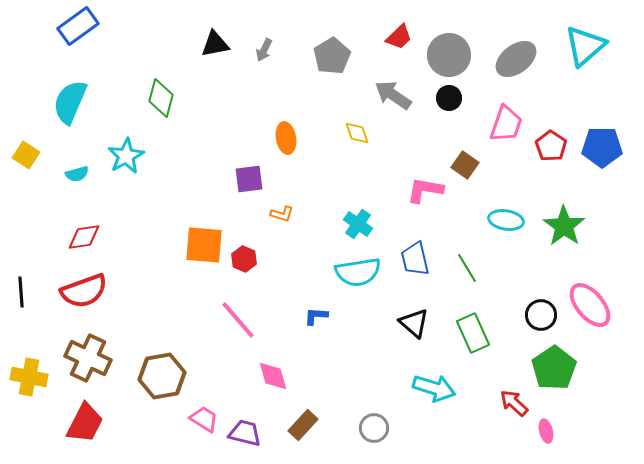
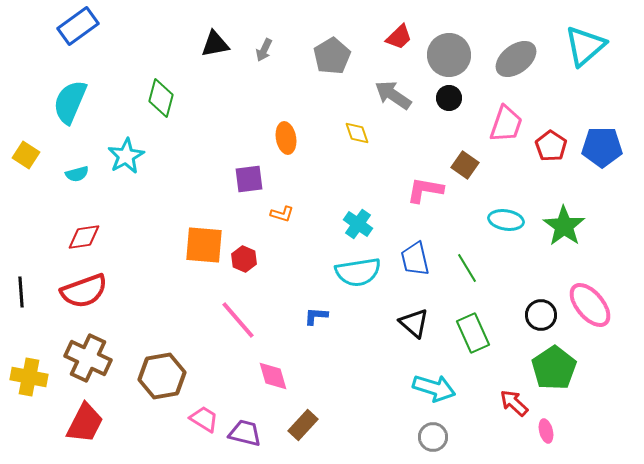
gray circle at (374, 428): moved 59 px right, 9 px down
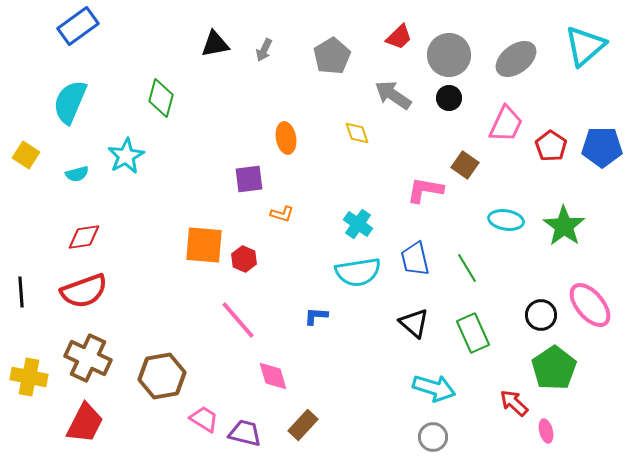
pink trapezoid at (506, 124): rotated 6 degrees clockwise
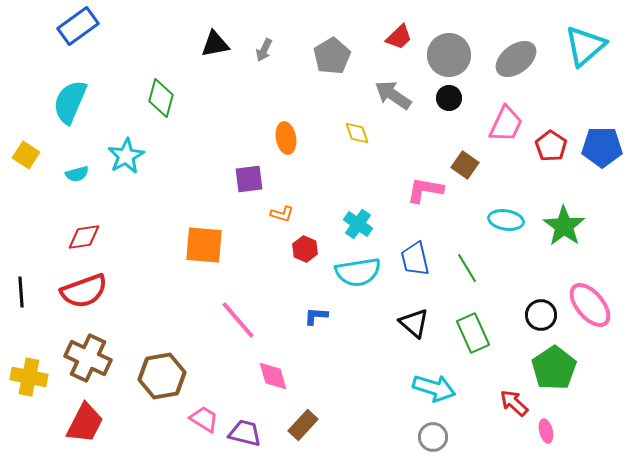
red hexagon at (244, 259): moved 61 px right, 10 px up
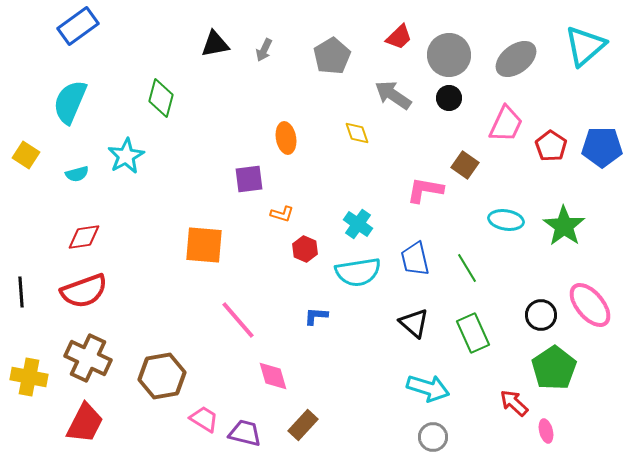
cyan arrow at (434, 388): moved 6 px left
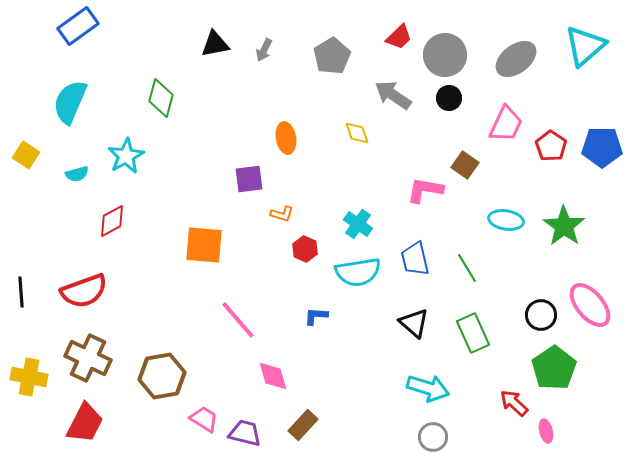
gray circle at (449, 55): moved 4 px left
red diamond at (84, 237): moved 28 px right, 16 px up; rotated 20 degrees counterclockwise
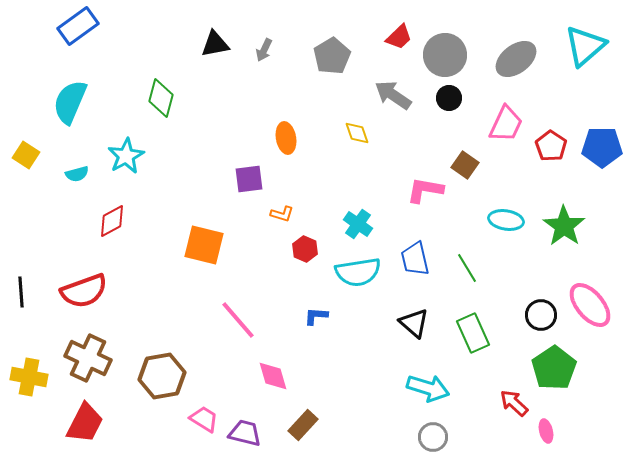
orange square at (204, 245): rotated 9 degrees clockwise
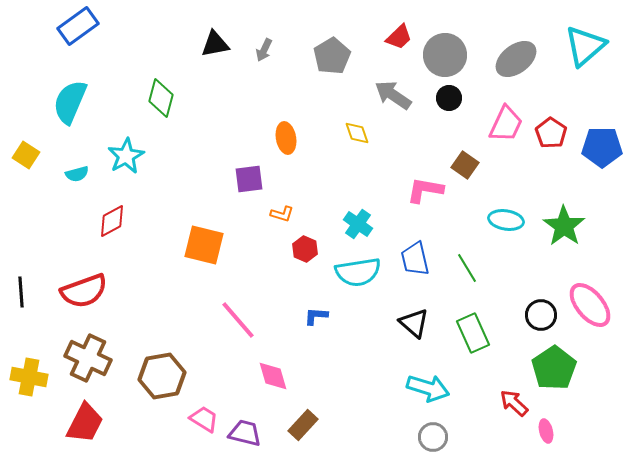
red pentagon at (551, 146): moved 13 px up
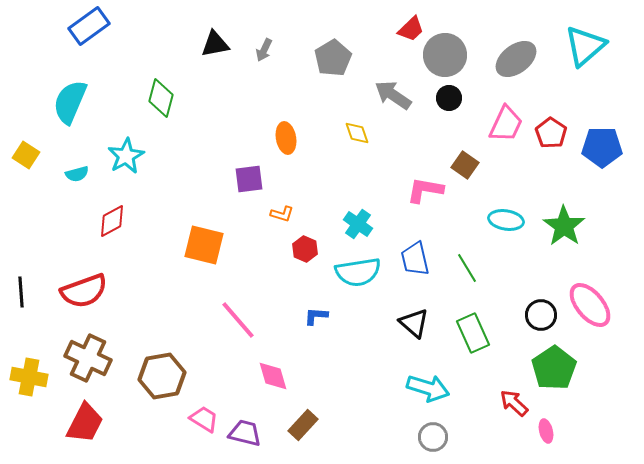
blue rectangle at (78, 26): moved 11 px right
red trapezoid at (399, 37): moved 12 px right, 8 px up
gray pentagon at (332, 56): moved 1 px right, 2 px down
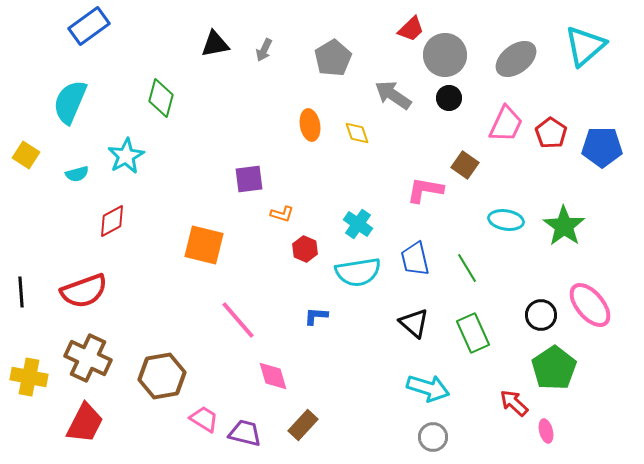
orange ellipse at (286, 138): moved 24 px right, 13 px up
